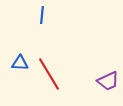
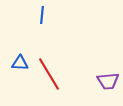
purple trapezoid: rotated 20 degrees clockwise
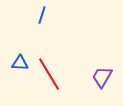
blue line: rotated 12 degrees clockwise
purple trapezoid: moved 6 px left, 4 px up; rotated 125 degrees clockwise
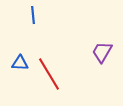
blue line: moved 9 px left; rotated 24 degrees counterclockwise
purple trapezoid: moved 25 px up
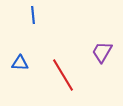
red line: moved 14 px right, 1 px down
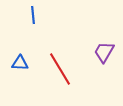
purple trapezoid: moved 2 px right
red line: moved 3 px left, 6 px up
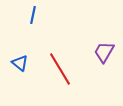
blue line: rotated 18 degrees clockwise
blue triangle: rotated 36 degrees clockwise
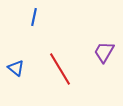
blue line: moved 1 px right, 2 px down
blue triangle: moved 4 px left, 5 px down
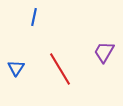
blue triangle: rotated 24 degrees clockwise
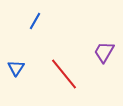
blue line: moved 1 px right, 4 px down; rotated 18 degrees clockwise
red line: moved 4 px right, 5 px down; rotated 8 degrees counterclockwise
